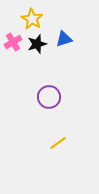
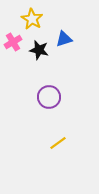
black star: moved 2 px right, 6 px down; rotated 30 degrees clockwise
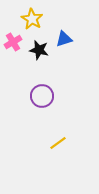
purple circle: moved 7 px left, 1 px up
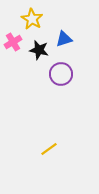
purple circle: moved 19 px right, 22 px up
yellow line: moved 9 px left, 6 px down
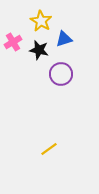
yellow star: moved 9 px right, 2 px down
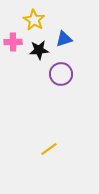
yellow star: moved 7 px left, 1 px up
pink cross: rotated 30 degrees clockwise
black star: rotated 18 degrees counterclockwise
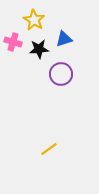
pink cross: rotated 18 degrees clockwise
black star: moved 1 px up
